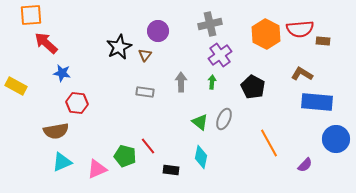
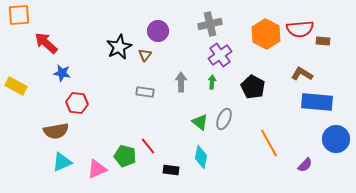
orange square: moved 12 px left
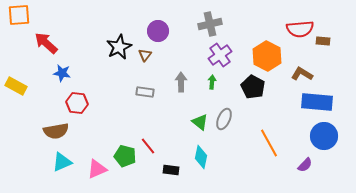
orange hexagon: moved 1 px right, 22 px down
blue circle: moved 12 px left, 3 px up
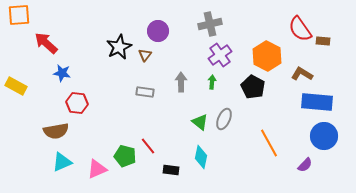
red semicircle: rotated 60 degrees clockwise
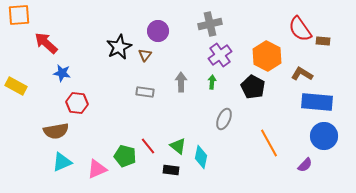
green triangle: moved 22 px left, 24 px down
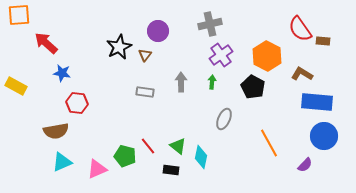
purple cross: moved 1 px right
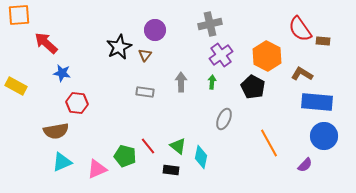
purple circle: moved 3 px left, 1 px up
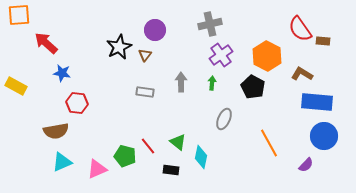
green arrow: moved 1 px down
green triangle: moved 4 px up
purple semicircle: moved 1 px right
